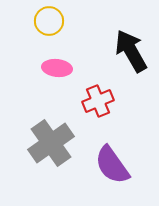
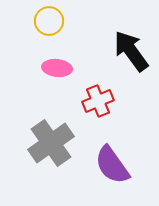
black arrow: rotated 6 degrees counterclockwise
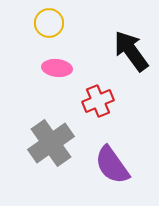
yellow circle: moved 2 px down
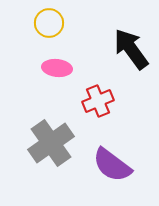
black arrow: moved 2 px up
purple semicircle: rotated 18 degrees counterclockwise
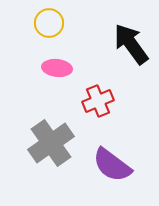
black arrow: moved 5 px up
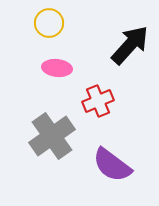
black arrow: moved 1 px left, 1 px down; rotated 78 degrees clockwise
gray cross: moved 1 px right, 7 px up
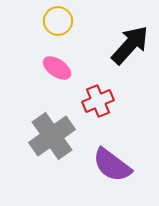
yellow circle: moved 9 px right, 2 px up
pink ellipse: rotated 28 degrees clockwise
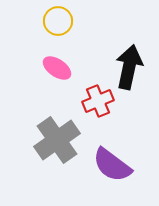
black arrow: moved 1 px left, 22 px down; rotated 30 degrees counterclockwise
gray cross: moved 5 px right, 4 px down
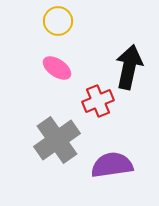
purple semicircle: rotated 135 degrees clockwise
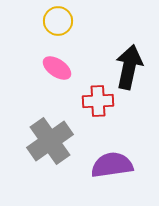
red cross: rotated 20 degrees clockwise
gray cross: moved 7 px left, 1 px down
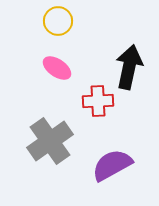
purple semicircle: rotated 21 degrees counterclockwise
